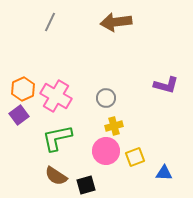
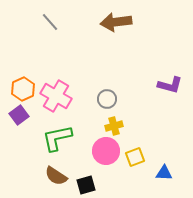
gray line: rotated 66 degrees counterclockwise
purple L-shape: moved 4 px right
gray circle: moved 1 px right, 1 px down
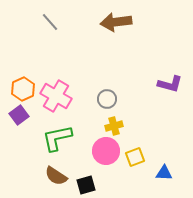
purple L-shape: moved 1 px up
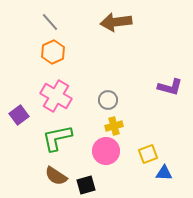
purple L-shape: moved 3 px down
orange hexagon: moved 30 px right, 37 px up
gray circle: moved 1 px right, 1 px down
yellow square: moved 13 px right, 3 px up
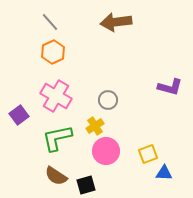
yellow cross: moved 19 px left; rotated 18 degrees counterclockwise
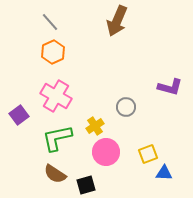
brown arrow: moved 1 px right, 1 px up; rotated 60 degrees counterclockwise
gray circle: moved 18 px right, 7 px down
pink circle: moved 1 px down
brown semicircle: moved 1 px left, 2 px up
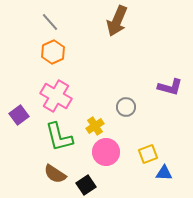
green L-shape: moved 2 px right, 1 px up; rotated 92 degrees counterclockwise
black square: rotated 18 degrees counterclockwise
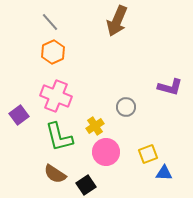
pink cross: rotated 8 degrees counterclockwise
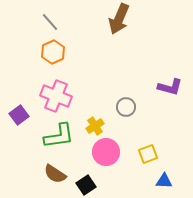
brown arrow: moved 2 px right, 2 px up
green L-shape: moved 1 px up; rotated 84 degrees counterclockwise
blue triangle: moved 8 px down
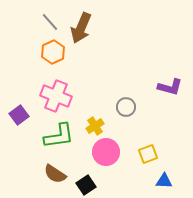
brown arrow: moved 38 px left, 9 px down
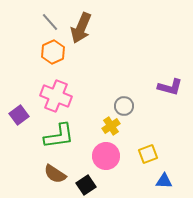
gray circle: moved 2 px left, 1 px up
yellow cross: moved 16 px right
pink circle: moved 4 px down
